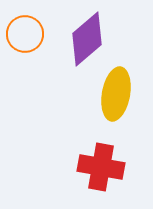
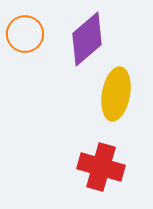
red cross: rotated 6 degrees clockwise
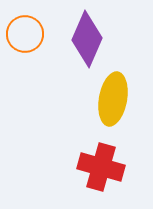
purple diamond: rotated 26 degrees counterclockwise
yellow ellipse: moved 3 px left, 5 px down
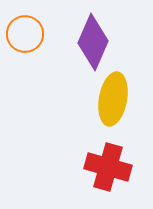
purple diamond: moved 6 px right, 3 px down
red cross: moved 7 px right
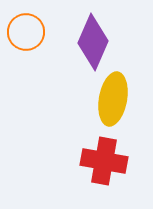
orange circle: moved 1 px right, 2 px up
red cross: moved 4 px left, 6 px up; rotated 6 degrees counterclockwise
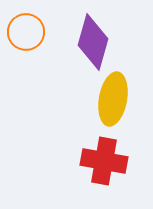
purple diamond: rotated 8 degrees counterclockwise
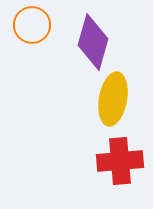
orange circle: moved 6 px right, 7 px up
red cross: moved 16 px right; rotated 15 degrees counterclockwise
